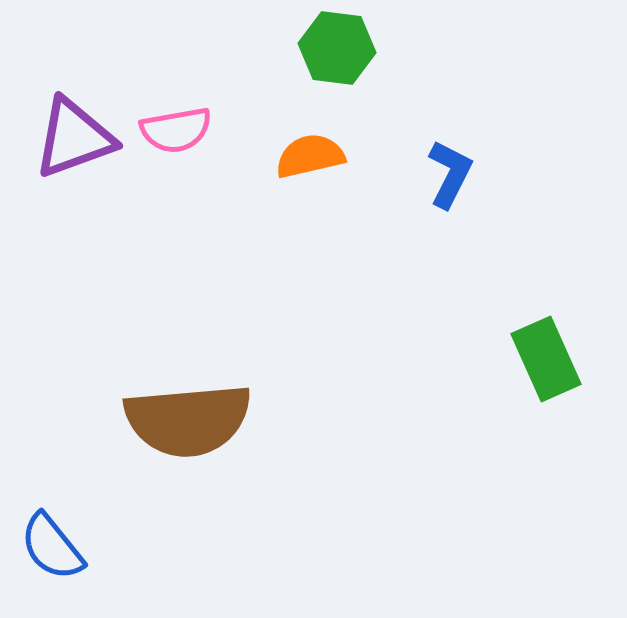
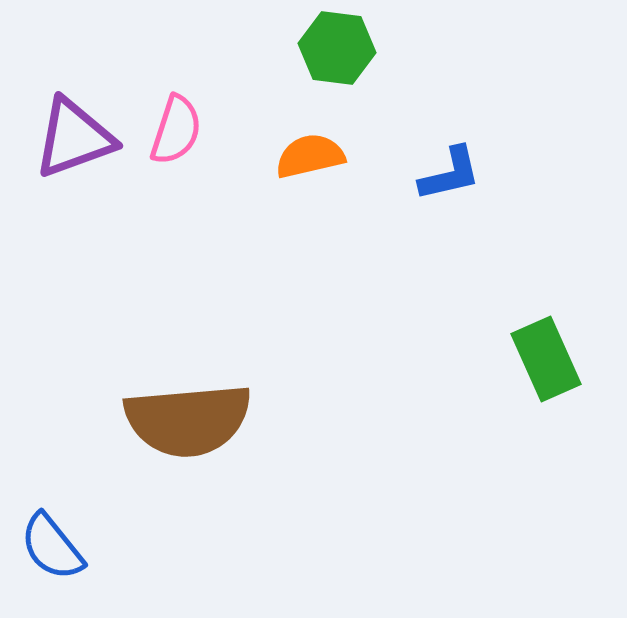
pink semicircle: rotated 62 degrees counterclockwise
blue L-shape: rotated 50 degrees clockwise
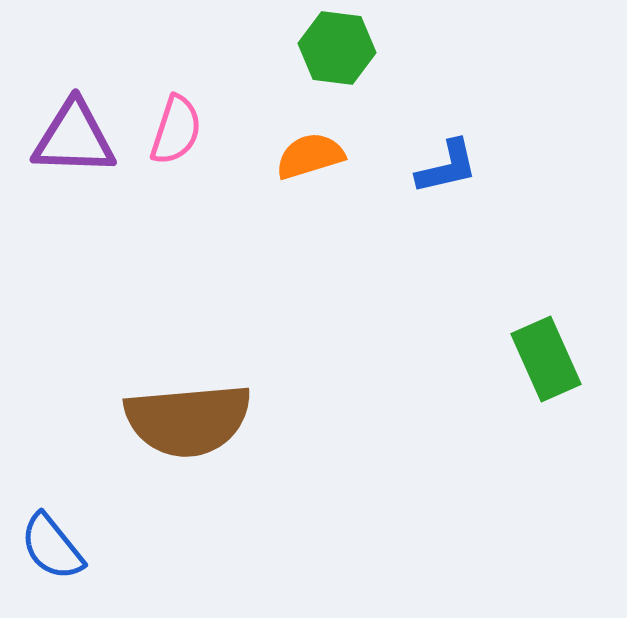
purple triangle: rotated 22 degrees clockwise
orange semicircle: rotated 4 degrees counterclockwise
blue L-shape: moved 3 px left, 7 px up
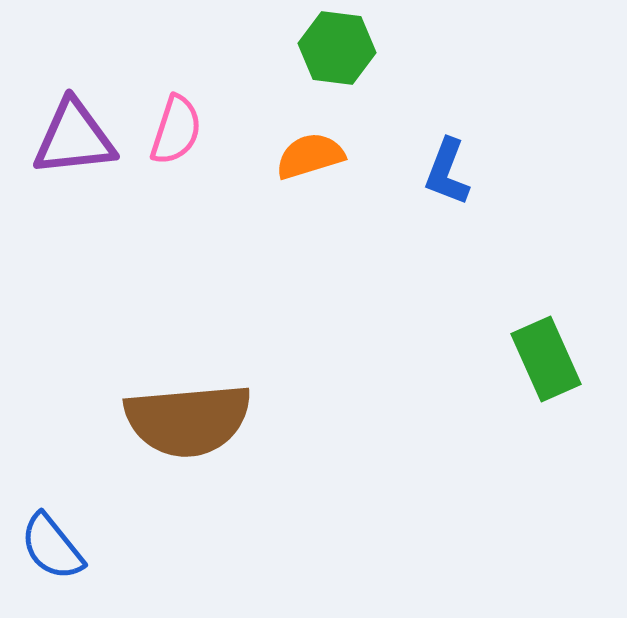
purple triangle: rotated 8 degrees counterclockwise
blue L-shape: moved 5 px down; rotated 124 degrees clockwise
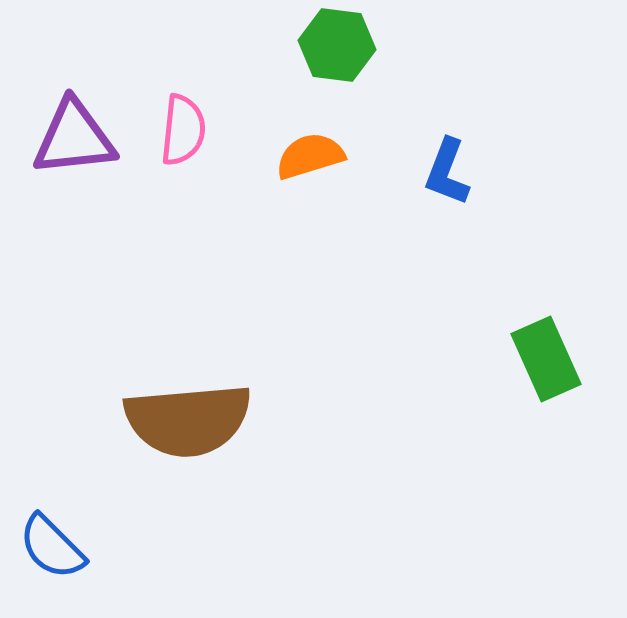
green hexagon: moved 3 px up
pink semicircle: moved 7 px right; rotated 12 degrees counterclockwise
blue semicircle: rotated 6 degrees counterclockwise
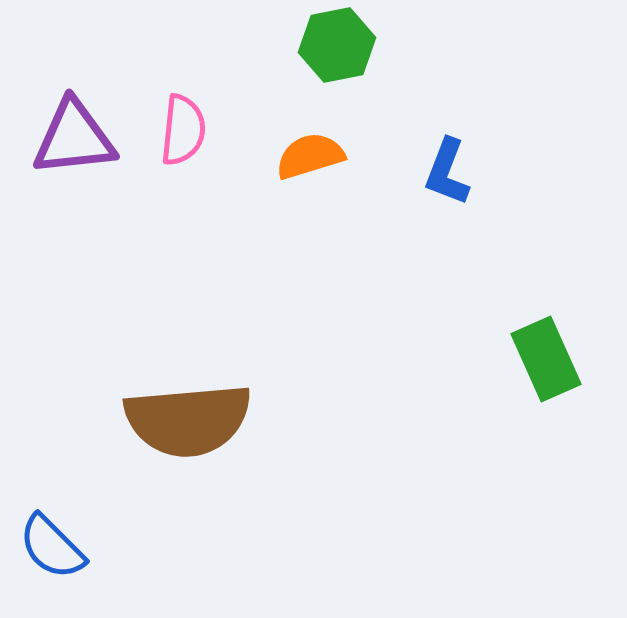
green hexagon: rotated 18 degrees counterclockwise
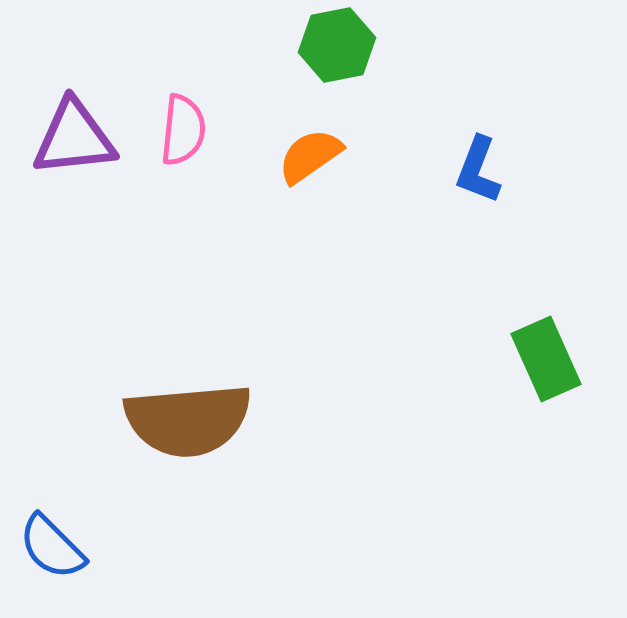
orange semicircle: rotated 18 degrees counterclockwise
blue L-shape: moved 31 px right, 2 px up
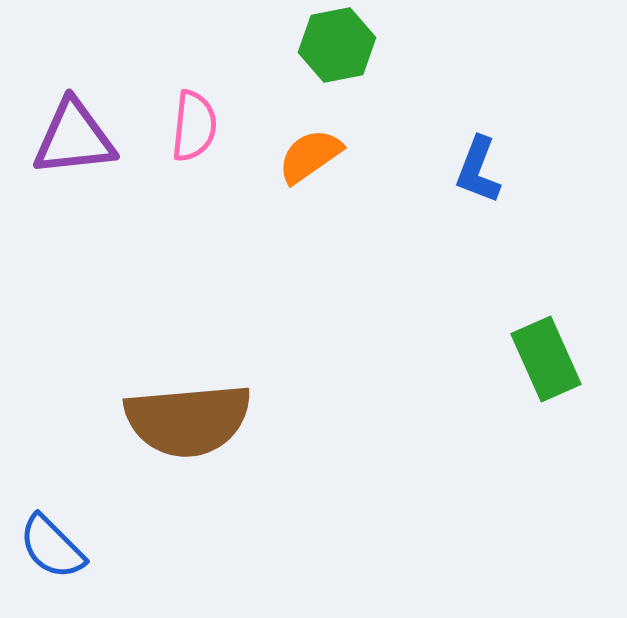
pink semicircle: moved 11 px right, 4 px up
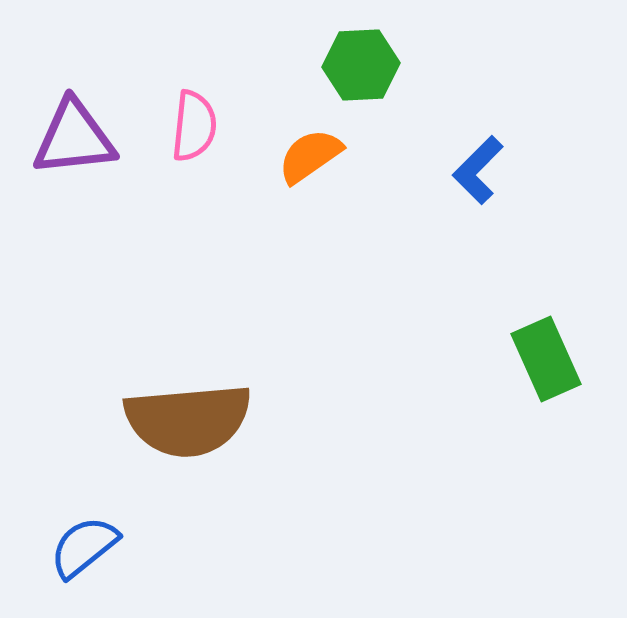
green hexagon: moved 24 px right, 20 px down; rotated 8 degrees clockwise
blue L-shape: rotated 24 degrees clockwise
blue semicircle: moved 32 px right; rotated 96 degrees clockwise
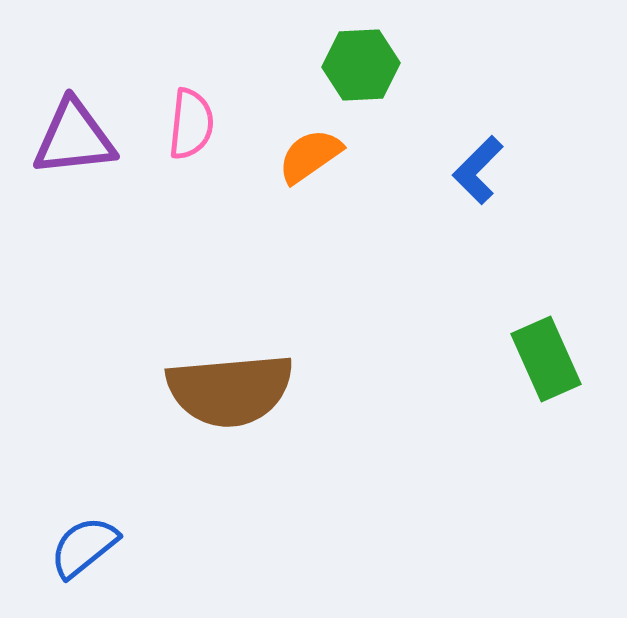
pink semicircle: moved 3 px left, 2 px up
brown semicircle: moved 42 px right, 30 px up
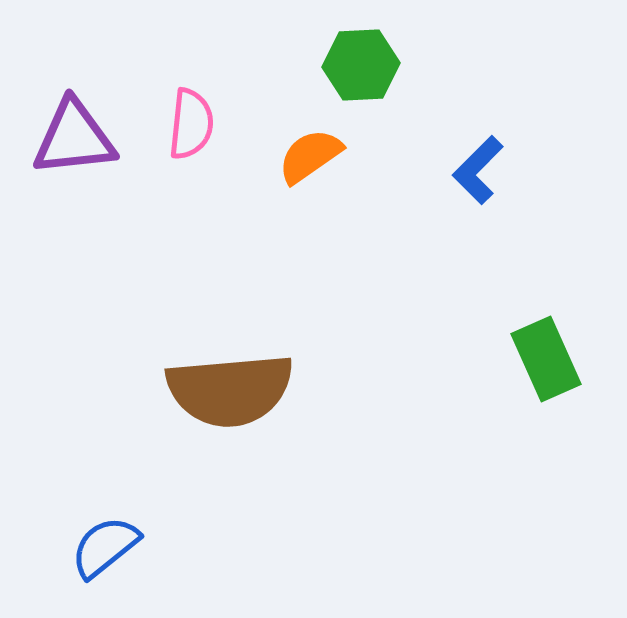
blue semicircle: moved 21 px right
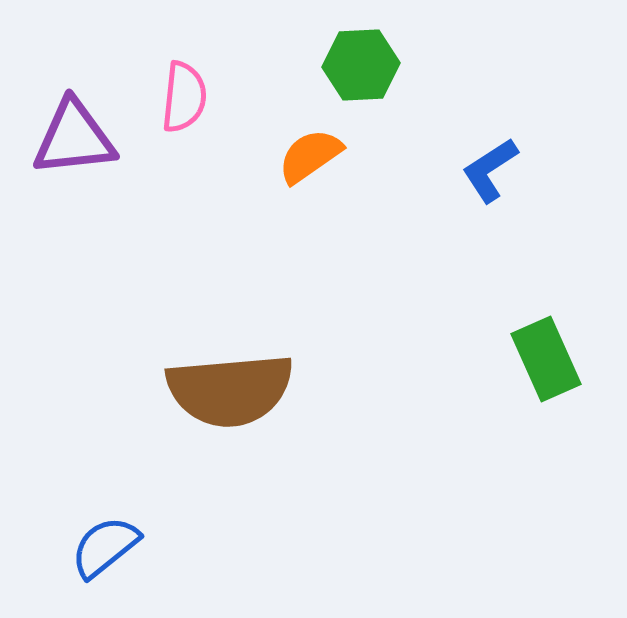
pink semicircle: moved 7 px left, 27 px up
blue L-shape: moved 12 px right; rotated 12 degrees clockwise
